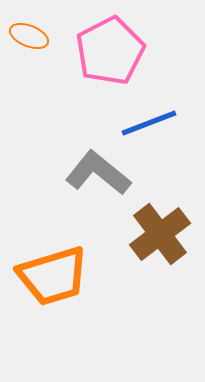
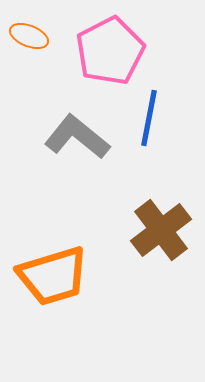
blue line: moved 5 px up; rotated 58 degrees counterclockwise
gray L-shape: moved 21 px left, 36 px up
brown cross: moved 1 px right, 4 px up
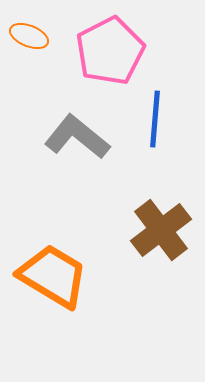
blue line: moved 6 px right, 1 px down; rotated 6 degrees counterclockwise
orange trapezoid: rotated 132 degrees counterclockwise
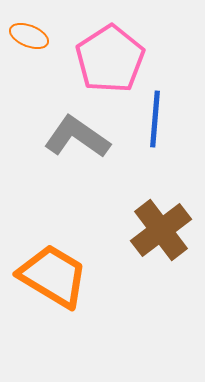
pink pentagon: moved 8 px down; rotated 6 degrees counterclockwise
gray L-shape: rotated 4 degrees counterclockwise
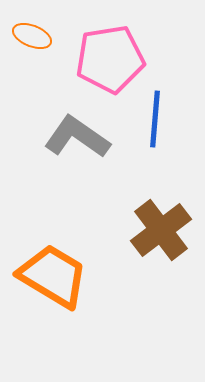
orange ellipse: moved 3 px right
pink pentagon: rotated 24 degrees clockwise
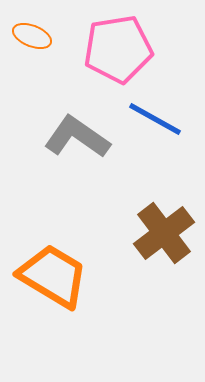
pink pentagon: moved 8 px right, 10 px up
blue line: rotated 66 degrees counterclockwise
brown cross: moved 3 px right, 3 px down
